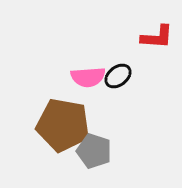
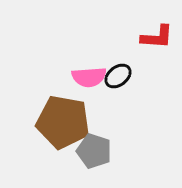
pink semicircle: moved 1 px right
brown pentagon: moved 3 px up
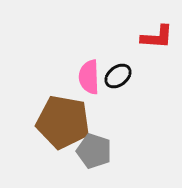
pink semicircle: rotated 92 degrees clockwise
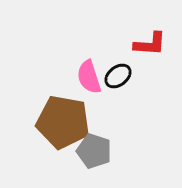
red L-shape: moved 7 px left, 7 px down
pink semicircle: rotated 16 degrees counterclockwise
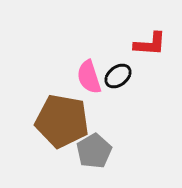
brown pentagon: moved 1 px left, 1 px up
gray pentagon: rotated 24 degrees clockwise
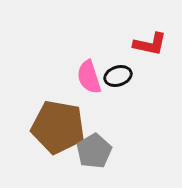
red L-shape: rotated 8 degrees clockwise
black ellipse: rotated 20 degrees clockwise
brown pentagon: moved 4 px left, 6 px down
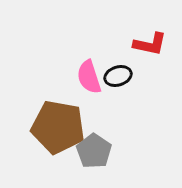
gray pentagon: rotated 8 degrees counterclockwise
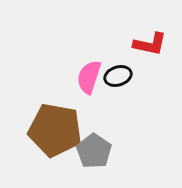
pink semicircle: rotated 36 degrees clockwise
brown pentagon: moved 3 px left, 3 px down
